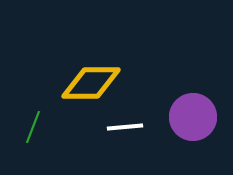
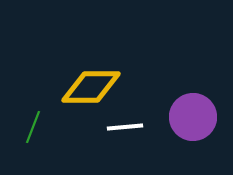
yellow diamond: moved 4 px down
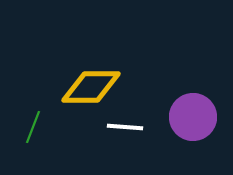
white line: rotated 9 degrees clockwise
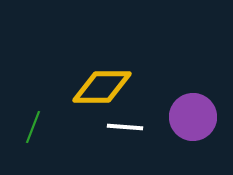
yellow diamond: moved 11 px right
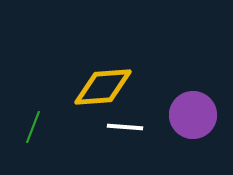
yellow diamond: moved 1 px right; rotated 4 degrees counterclockwise
purple circle: moved 2 px up
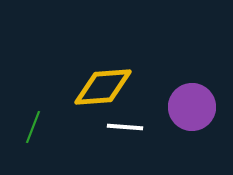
purple circle: moved 1 px left, 8 px up
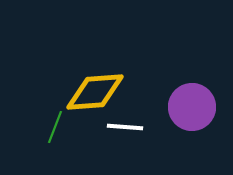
yellow diamond: moved 8 px left, 5 px down
green line: moved 22 px right
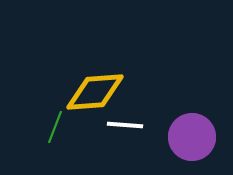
purple circle: moved 30 px down
white line: moved 2 px up
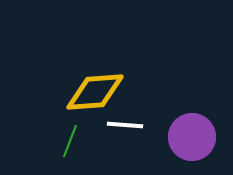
green line: moved 15 px right, 14 px down
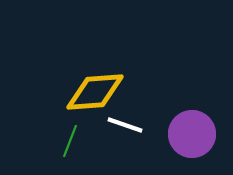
white line: rotated 15 degrees clockwise
purple circle: moved 3 px up
